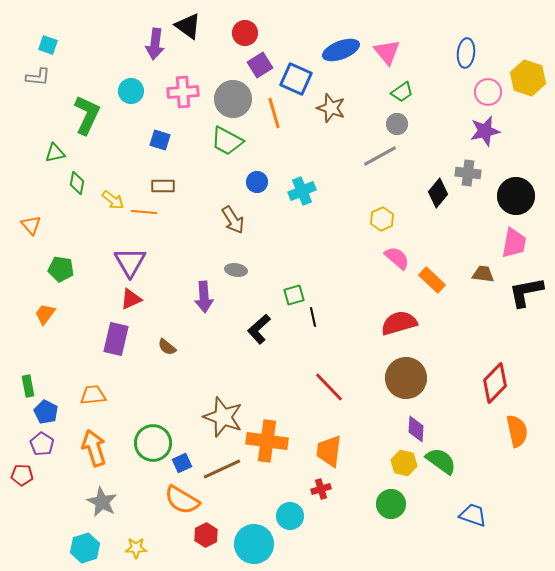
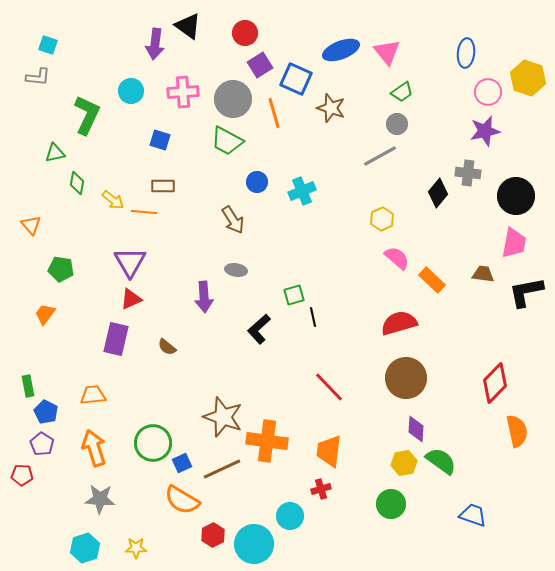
yellow hexagon at (404, 463): rotated 25 degrees counterclockwise
gray star at (102, 502): moved 2 px left, 3 px up; rotated 24 degrees counterclockwise
red hexagon at (206, 535): moved 7 px right
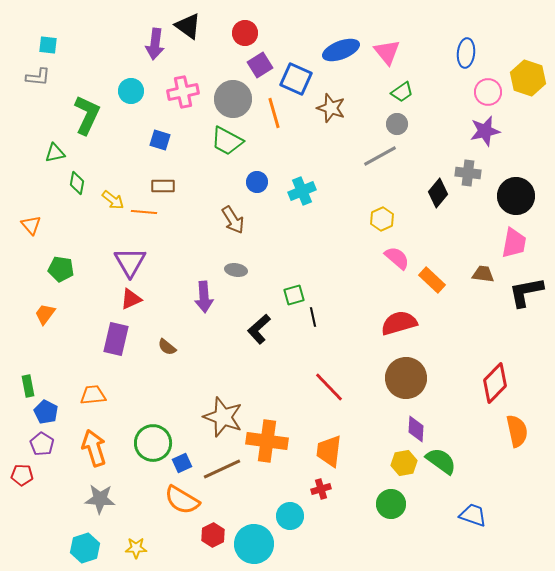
cyan square at (48, 45): rotated 12 degrees counterclockwise
pink cross at (183, 92): rotated 8 degrees counterclockwise
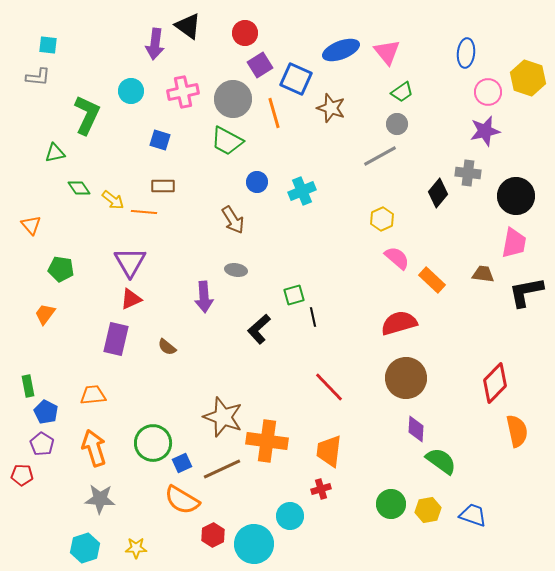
green diamond at (77, 183): moved 2 px right, 5 px down; rotated 45 degrees counterclockwise
yellow hexagon at (404, 463): moved 24 px right, 47 px down
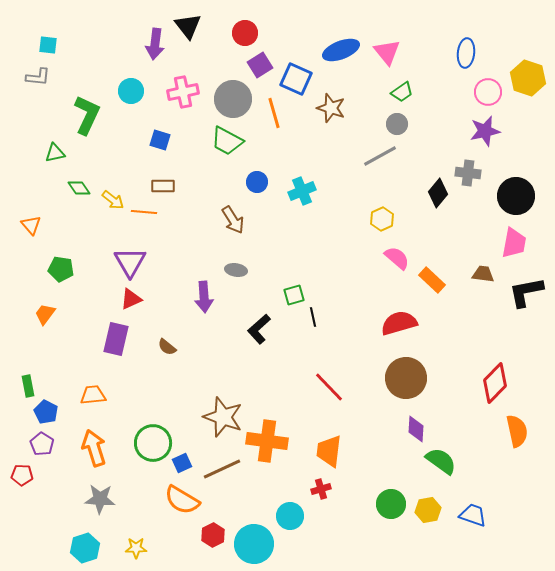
black triangle at (188, 26): rotated 16 degrees clockwise
